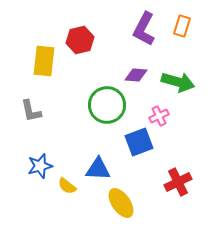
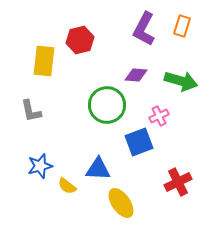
green arrow: moved 3 px right, 1 px up
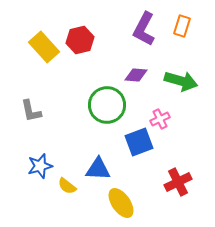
yellow rectangle: moved 14 px up; rotated 48 degrees counterclockwise
pink cross: moved 1 px right, 3 px down
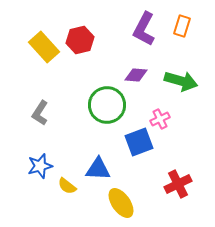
gray L-shape: moved 9 px right, 2 px down; rotated 45 degrees clockwise
red cross: moved 2 px down
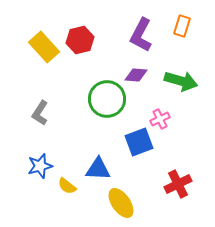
purple L-shape: moved 3 px left, 6 px down
green circle: moved 6 px up
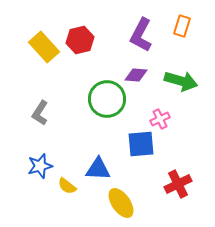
blue square: moved 2 px right, 2 px down; rotated 16 degrees clockwise
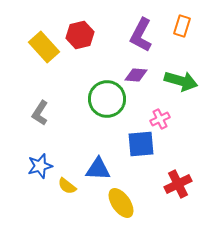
red hexagon: moved 5 px up
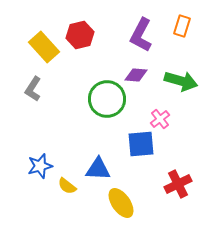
gray L-shape: moved 7 px left, 24 px up
pink cross: rotated 12 degrees counterclockwise
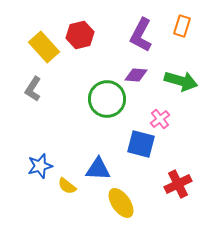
blue square: rotated 20 degrees clockwise
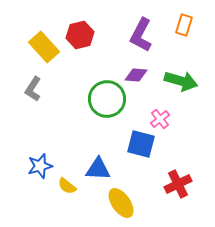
orange rectangle: moved 2 px right, 1 px up
